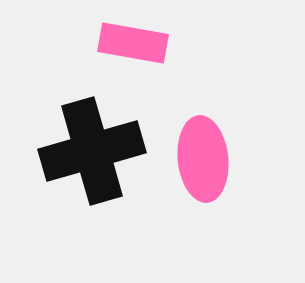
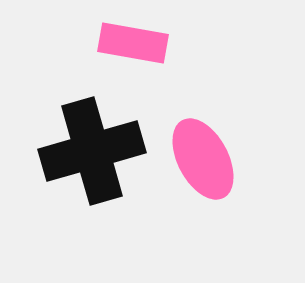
pink ellipse: rotated 22 degrees counterclockwise
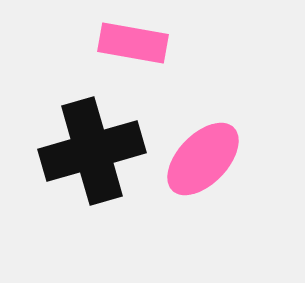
pink ellipse: rotated 72 degrees clockwise
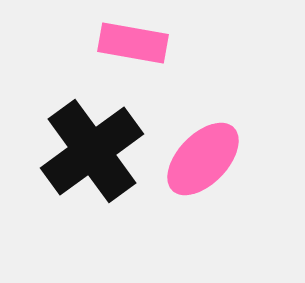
black cross: rotated 20 degrees counterclockwise
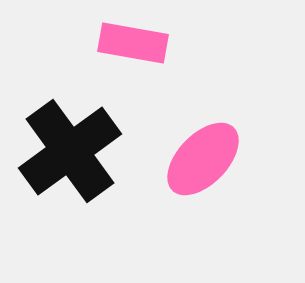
black cross: moved 22 px left
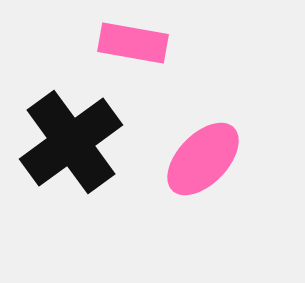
black cross: moved 1 px right, 9 px up
